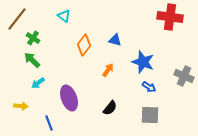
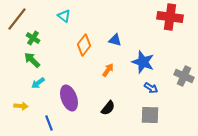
blue arrow: moved 2 px right, 1 px down
black semicircle: moved 2 px left
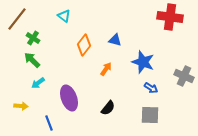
orange arrow: moved 2 px left, 1 px up
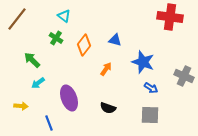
green cross: moved 23 px right
black semicircle: rotated 70 degrees clockwise
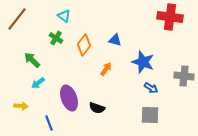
gray cross: rotated 18 degrees counterclockwise
black semicircle: moved 11 px left
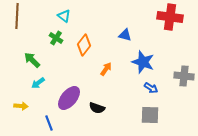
brown line: moved 3 px up; rotated 35 degrees counterclockwise
blue triangle: moved 10 px right, 5 px up
purple ellipse: rotated 60 degrees clockwise
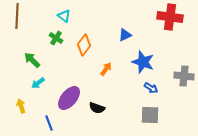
blue triangle: rotated 40 degrees counterclockwise
yellow arrow: rotated 112 degrees counterclockwise
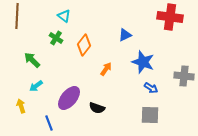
cyan arrow: moved 2 px left, 3 px down
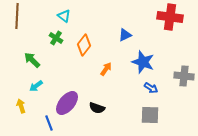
purple ellipse: moved 2 px left, 5 px down
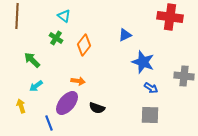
orange arrow: moved 28 px left, 12 px down; rotated 64 degrees clockwise
